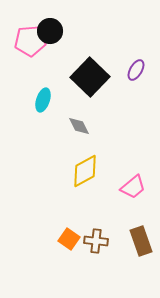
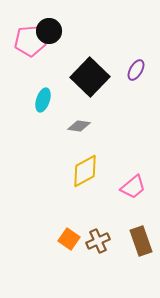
black circle: moved 1 px left
gray diamond: rotated 55 degrees counterclockwise
brown cross: moved 2 px right; rotated 30 degrees counterclockwise
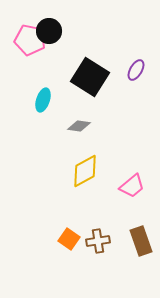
pink pentagon: moved 1 px up; rotated 16 degrees clockwise
black square: rotated 12 degrees counterclockwise
pink trapezoid: moved 1 px left, 1 px up
brown cross: rotated 15 degrees clockwise
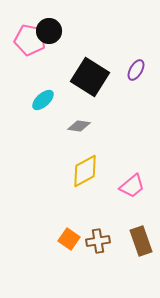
cyan ellipse: rotated 30 degrees clockwise
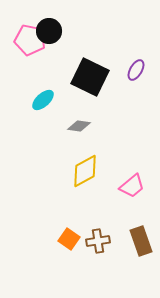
black square: rotated 6 degrees counterclockwise
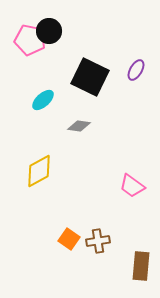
yellow diamond: moved 46 px left
pink trapezoid: rotated 76 degrees clockwise
brown rectangle: moved 25 px down; rotated 24 degrees clockwise
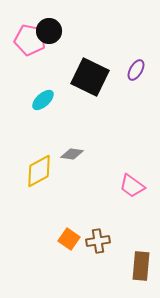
gray diamond: moved 7 px left, 28 px down
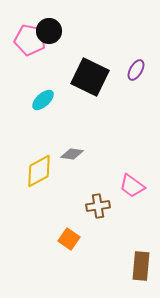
brown cross: moved 35 px up
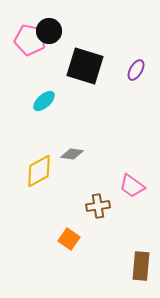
black square: moved 5 px left, 11 px up; rotated 9 degrees counterclockwise
cyan ellipse: moved 1 px right, 1 px down
